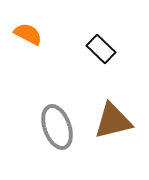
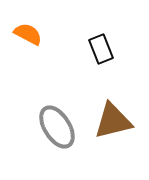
black rectangle: rotated 24 degrees clockwise
gray ellipse: rotated 12 degrees counterclockwise
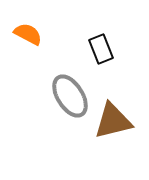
gray ellipse: moved 13 px right, 31 px up
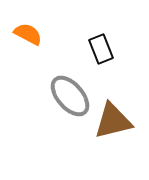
gray ellipse: rotated 9 degrees counterclockwise
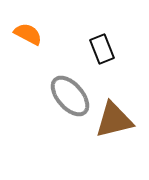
black rectangle: moved 1 px right
brown triangle: moved 1 px right, 1 px up
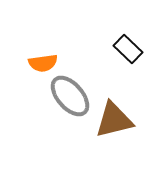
orange semicircle: moved 15 px right, 29 px down; rotated 144 degrees clockwise
black rectangle: moved 26 px right; rotated 24 degrees counterclockwise
